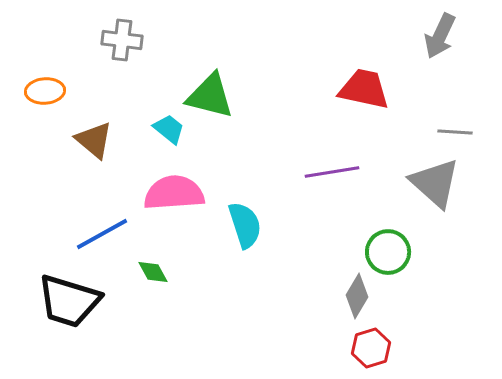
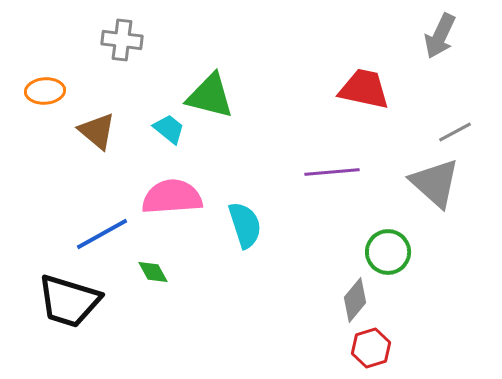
gray line: rotated 32 degrees counterclockwise
brown triangle: moved 3 px right, 9 px up
purple line: rotated 4 degrees clockwise
pink semicircle: moved 2 px left, 4 px down
gray diamond: moved 2 px left, 4 px down; rotated 9 degrees clockwise
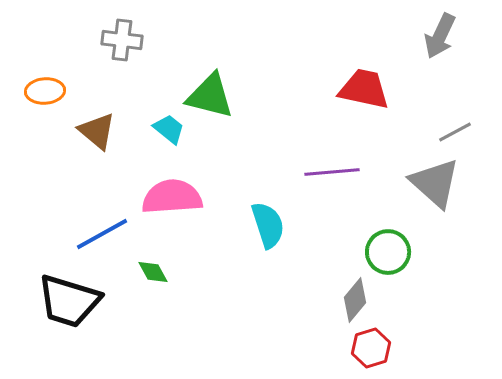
cyan semicircle: moved 23 px right
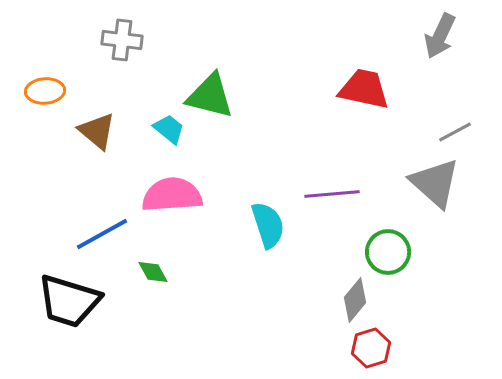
purple line: moved 22 px down
pink semicircle: moved 2 px up
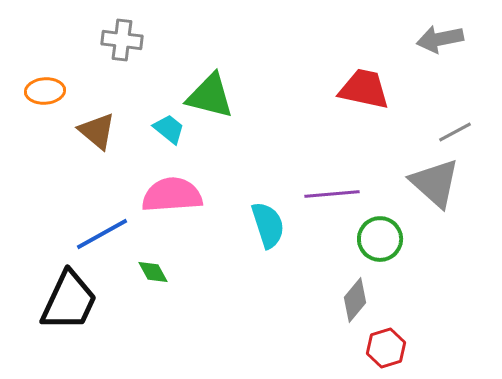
gray arrow: moved 3 px down; rotated 54 degrees clockwise
green circle: moved 8 px left, 13 px up
black trapezoid: rotated 82 degrees counterclockwise
red hexagon: moved 15 px right
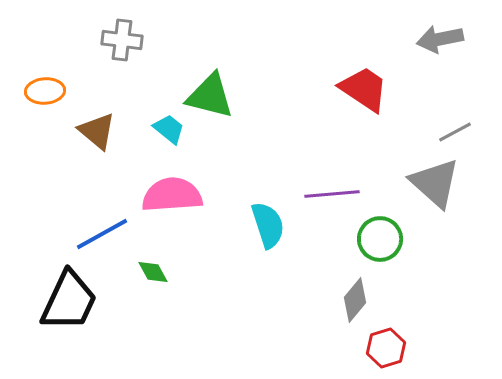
red trapezoid: rotated 22 degrees clockwise
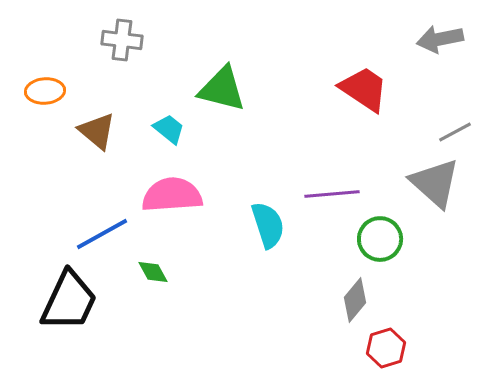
green triangle: moved 12 px right, 7 px up
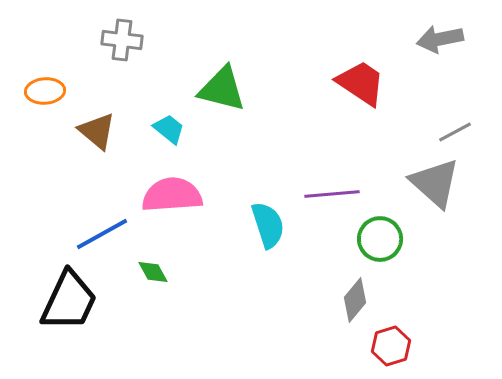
red trapezoid: moved 3 px left, 6 px up
red hexagon: moved 5 px right, 2 px up
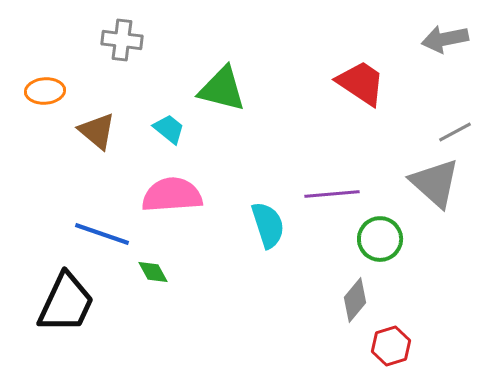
gray arrow: moved 5 px right
blue line: rotated 48 degrees clockwise
black trapezoid: moved 3 px left, 2 px down
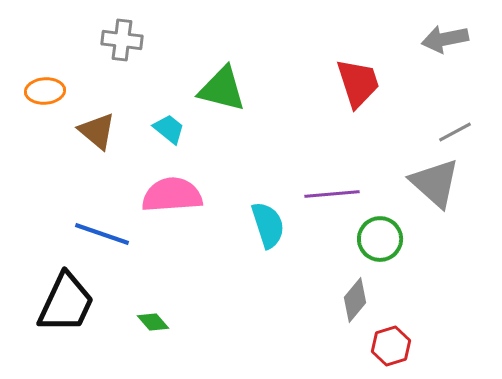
red trapezoid: moved 3 px left; rotated 38 degrees clockwise
green diamond: moved 50 px down; rotated 12 degrees counterclockwise
